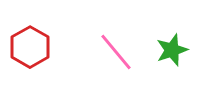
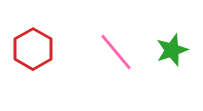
red hexagon: moved 3 px right, 2 px down
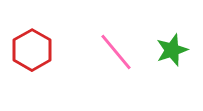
red hexagon: moved 1 px left, 1 px down
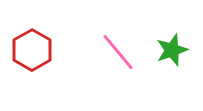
pink line: moved 2 px right
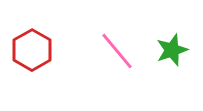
pink line: moved 1 px left, 1 px up
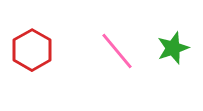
green star: moved 1 px right, 2 px up
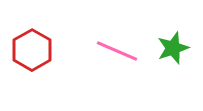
pink line: rotated 27 degrees counterclockwise
